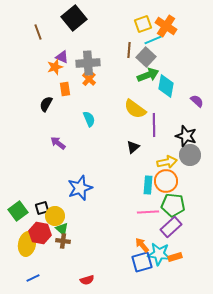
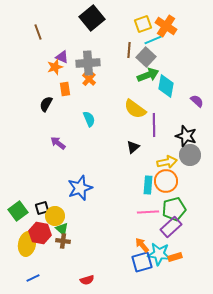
black square at (74, 18): moved 18 px right
green pentagon at (173, 205): moved 1 px right, 4 px down; rotated 20 degrees counterclockwise
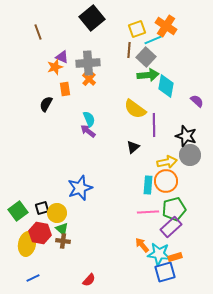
yellow square at (143, 24): moved 6 px left, 5 px down
green arrow at (148, 75): rotated 15 degrees clockwise
purple arrow at (58, 143): moved 30 px right, 12 px up
yellow circle at (55, 216): moved 2 px right, 3 px up
blue square at (142, 262): moved 23 px right, 10 px down
red semicircle at (87, 280): moved 2 px right; rotated 32 degrees counterclockwise
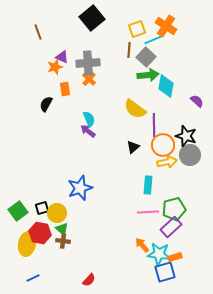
orange circle at (166, 181): moved 3 px left, 36 px up
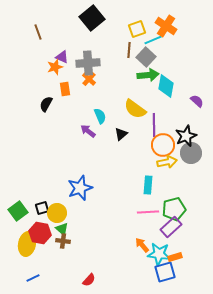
cyan semicircle at (89, 119): moved 11 px right, 3 px up
black star at (186, 136): rotated 30 degrees clockwise
black triangle at (133, 147): moved 12 px left, 13 px up
gray circle at (190, 155): moved 1 px right, 2 px up
